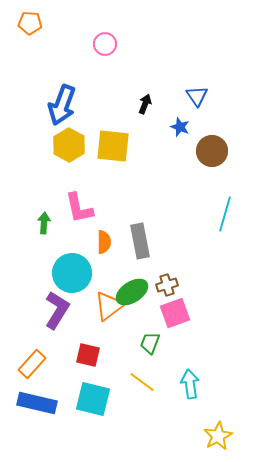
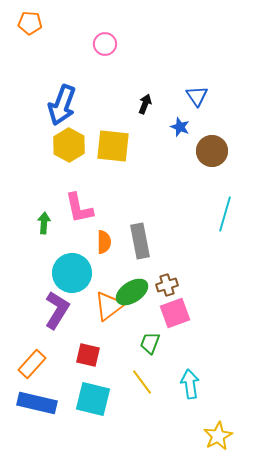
yellow line: rotated 16 degrees clockwise
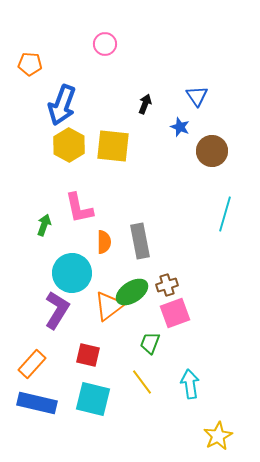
orange pentagon: moved 41 px down
green arrow: moved 2 px down; rotated 15 degrees clockwise
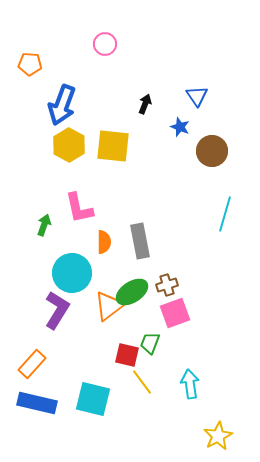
red square: moved 39 px right
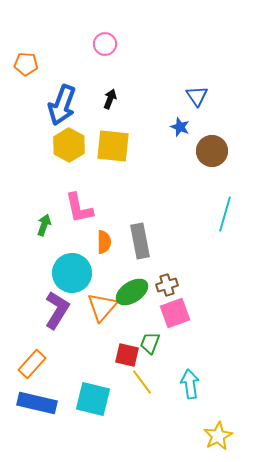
orange pentagon: moved 4 px left
black arrow: moved 35 px left, 5 px up
orange triangle: moved 7 px left, 1 px down; rotated 12 degrees counterclockwise
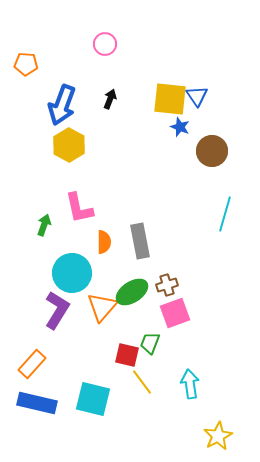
yellow square: moved 57 px right, 47 px up
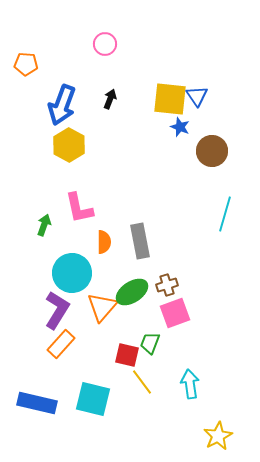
orange rectangle: moved 29 px right, 20 px up
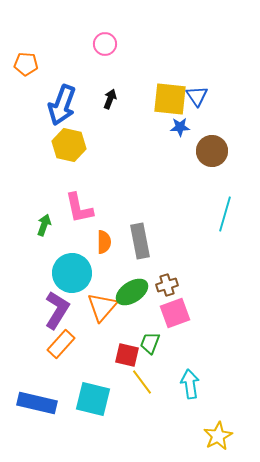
blue star: rotated 24 degrees counterclockwise
yellow hexagon: rotated 16 degrees counterclockwise
